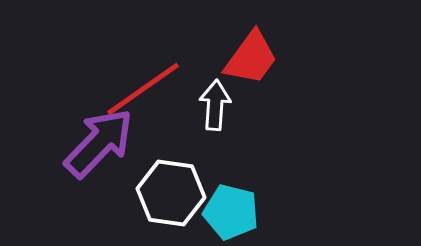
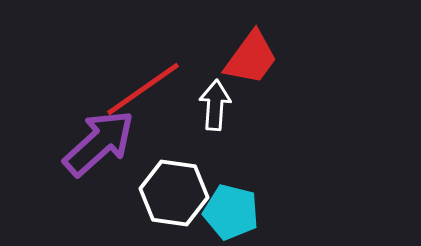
purple arrow: rotated 4 degrees clockwise
white hexagon: moved 3 px right
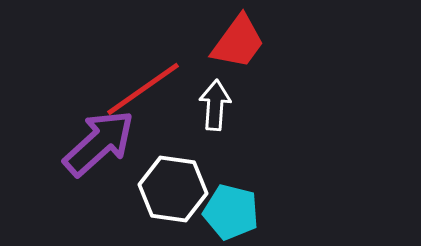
red trapezoid: moved 13 px left, 16 px up
white hexagon: moved 1 px left, 4 px up
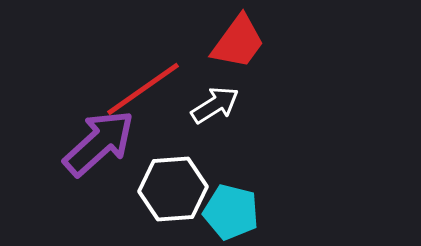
white arrow: rotated 54 degrees clockwise
white hexagon: rotated 12 degrees counterclockwise
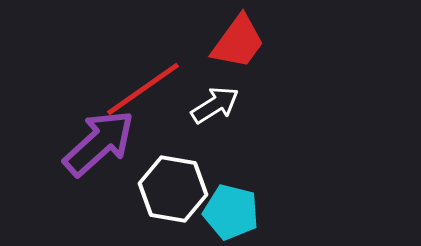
white hexagon: rotated 14 degrees clockwise
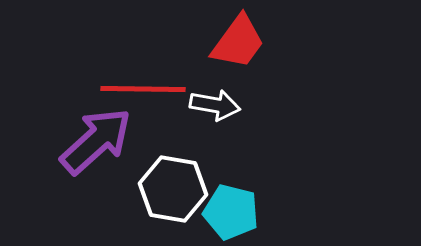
red line: rotated 36 degrees clockwise
white arrow: rotated 42 degrees clockwise
purple arrow: moved 3 px left, 2 px up
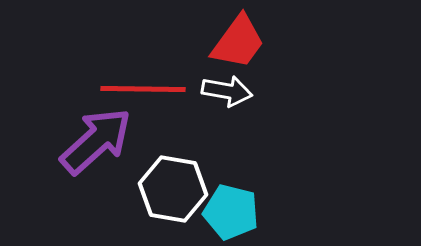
white arrow: moved 12 px right, 14 px up
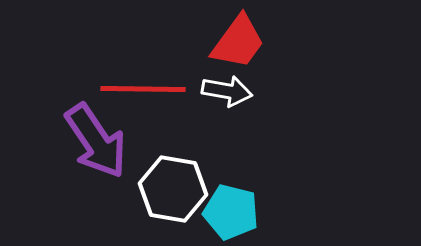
purple arrow: rotated 98 degrees clockwise
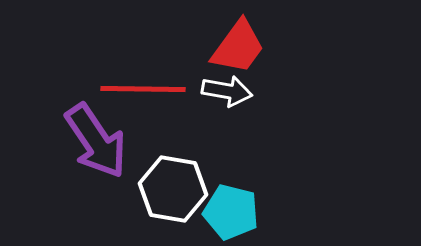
red trapezoid: moved 5 px down
